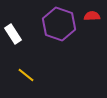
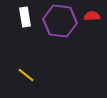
purple hexagon: moved 1 px right, 3 px up; rotated 12 degrees counterclockwise
white rectangle: moved 12 px right, 17 px up; rotated 24 degrees clockwise
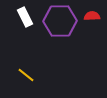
white rectangle: rotated 18 degrees counterclockwise
purple hexagon: rotated 8 degrees counterclockwise
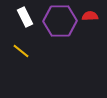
red semicircle: moved 2 px left
yellow line: moved 5 px left, 24 px up
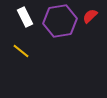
red semicircle: rotated 42 degrees counterclockwise
purple hexagon: rotated 8 degrees counterclockwise
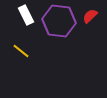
white rectangle: moved 1 px right, 2 px up
purple hexagon: moved 1 px left; rotated 16 degrees clockwise
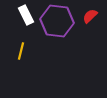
purple hexagon: moved 2 px left
yellow line: rotated 66 degrees clockwise
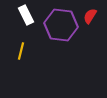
red semicircle: rotated 14 degrees counterclockwise
purple hexagon: moved 4 px right, 4 px down
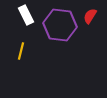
purple hexagon: moved 1 px left
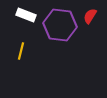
white rectangle: rotated 42 degrees counterclockwise
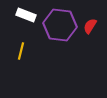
red semicircle: moved 10 px down
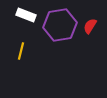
purple hexagon: rotated 16 degrees counterclockwise
